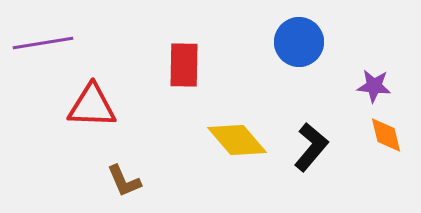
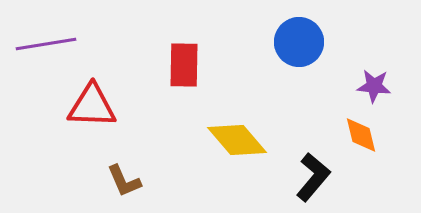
purple line: moved 3 px right, 1 px down
orange diamond: moved 25 px left
black L-shape: moved 2 px right, 30 px down
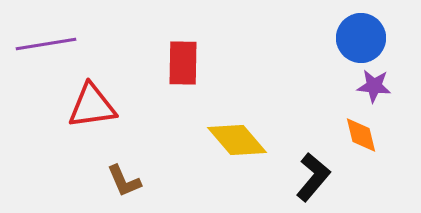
blue circle: moved 62 px right, 4 px up
red rectangle: moved 1 px left, 2 px up
red triangle: rotated 10 degrees counterclockwise
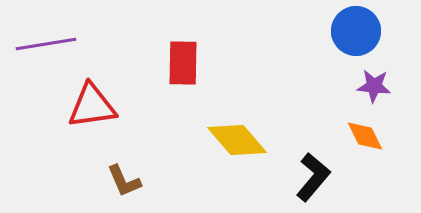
blue circle: moved 5 px left, 7 px up
orange diamond: moved 4 px right, 1 px down; rotated 12 degrees counterclockwise
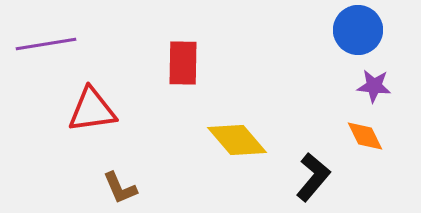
blue circle: moved 2 px right, 1 px up
red triangle: moved 4 px down
brown L-shape: moved 4 px left, 7 px down
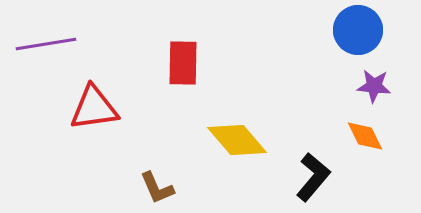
red triangle: moved 2 px right, 2 px up
brown L-shape: moved 37 px right
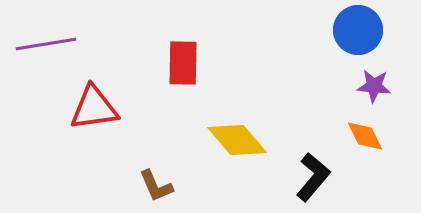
brown L-shape: moved 1 px left, 2 px up
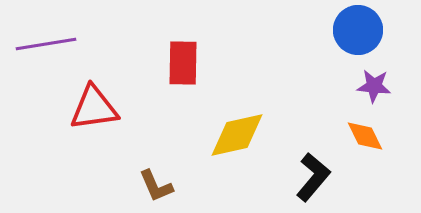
yellow diamond: moved 5 px up; rotated 62 degrees counterclockwise
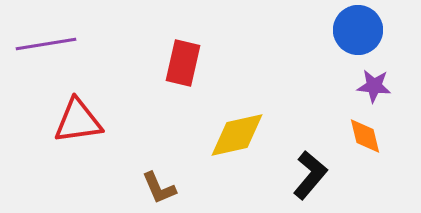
red rectangle: rotated 12 degrees clockwise
red triangle: moved 16 px left, 13 px down
orange diamond: rotated 12 degrees clockwise
black L-shape: moved 3 px left, 2 px up
brown L-shape: moved 3 px right, 2 px down
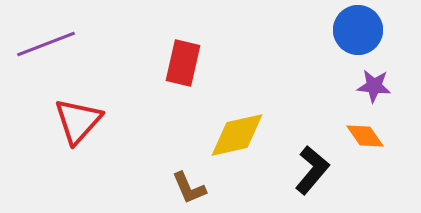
purple line: rotated 12 degrees counterclockwise
red triangle: rotated 40 degrees counterclockwise
orange diamond: rotated 21 degrees counterclockwise
black L-shape: moved 2 px right, 5 px up
brown L-shape: moved 30 px right
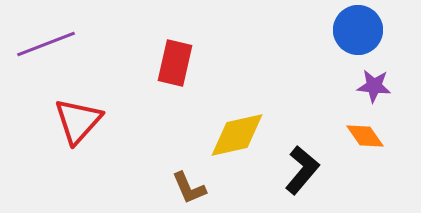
red rectangle: moved 8 px left
black L-shape: moved 10 px left
